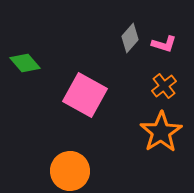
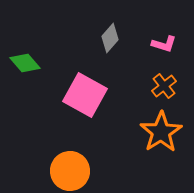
gray diamond: moved 20 px left
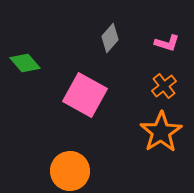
pink L-shape: moved 3 px right, 1 px up
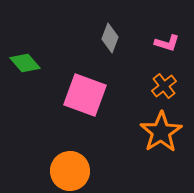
gray diamond: rotated 20 degrees counterclockwise
pink square: rotated 9 degrees counterclockwise
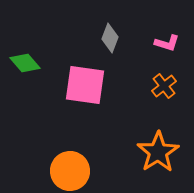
pink square: moved 10 px up; rotated 12 degrees counterclockwise
orange star: moved 3 px left, 20 px down
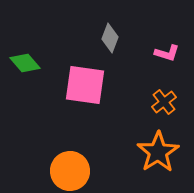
pink L-shape: moved 10 px down
orange cross: moved 16 px down
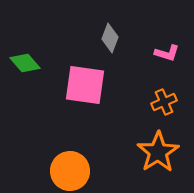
orange cross: rotated 15 degrees clockwise
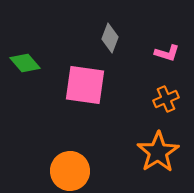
orange cross: moved 2 px right, 3 px up
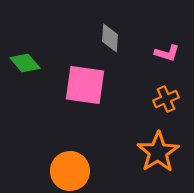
gray diamond: rotated 16 degrees counterclockwise
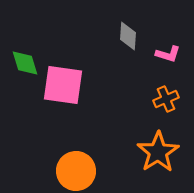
gray diamond: moved 18 px right, 2 px up
pink L-shape: moved 1 px right, 1 px down
green diamond: rotated 24 degrees clockwise
pink square: moved 22 px left
orange circle: moved 6 px right
